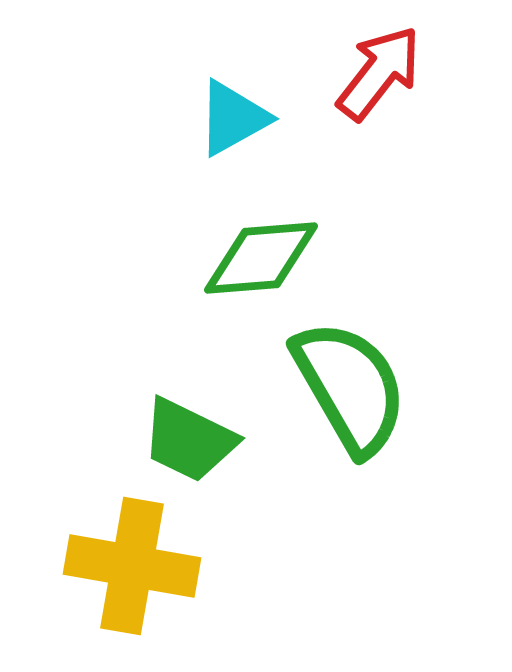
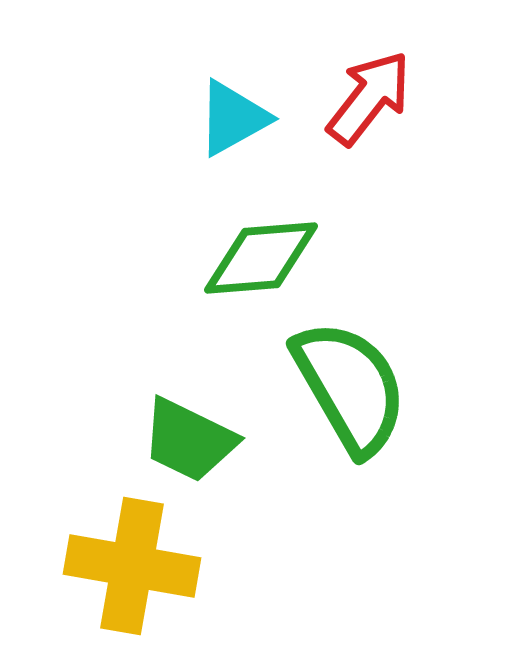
red arrow: moved 10 px left, 25 px down
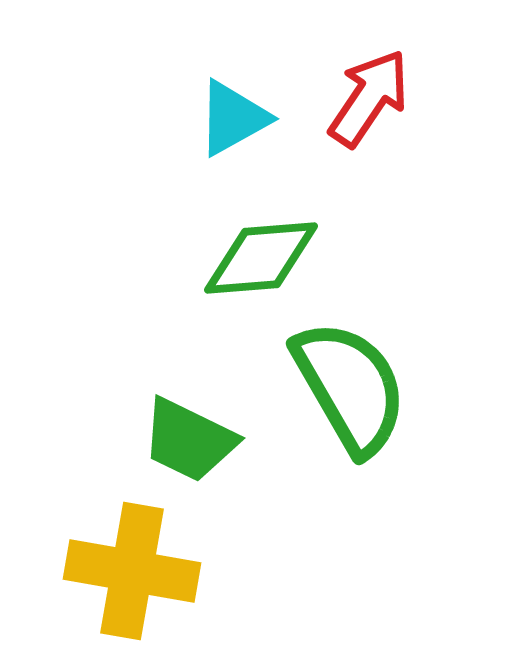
red arrow: rotated 4 degrees counterclockwise
yellow cross: moved 5 px down
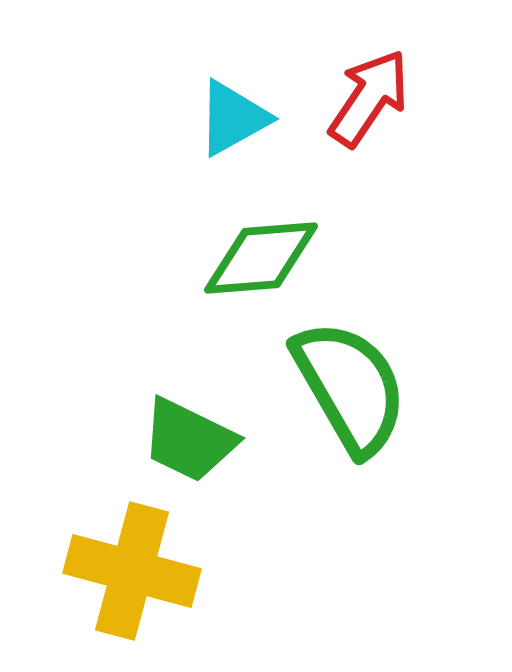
yellow cross: rotated 5 degrees clockwise
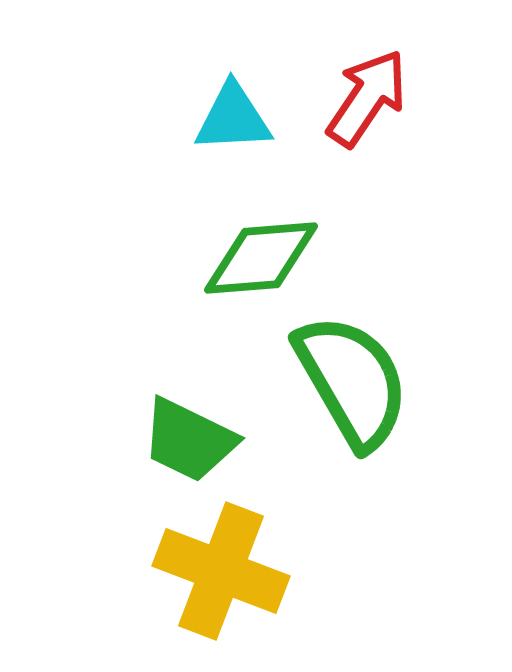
red arrow: moved 2 px left
cyan triangle: rotated 26 degrees clockwise
green semicircle: moved 2 px right, 6 px up
yellow cross: moved 89 px right; rotated 6 degrees clockwise
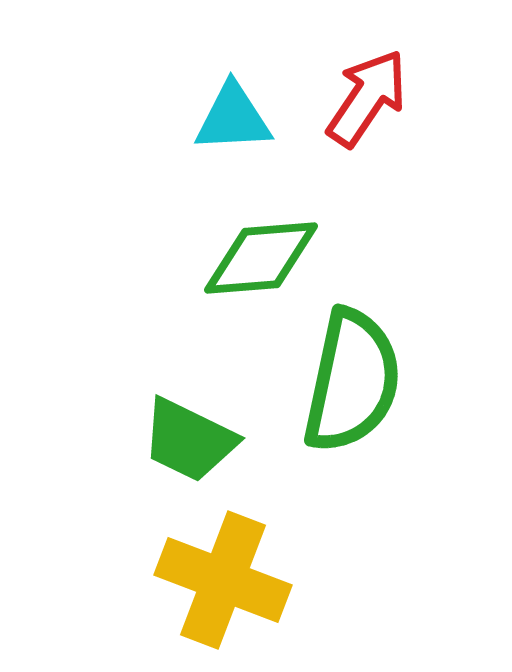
green semicircle: rotated 42 degrees clockwise
yellow cross: moved 2 px right, 9 px down
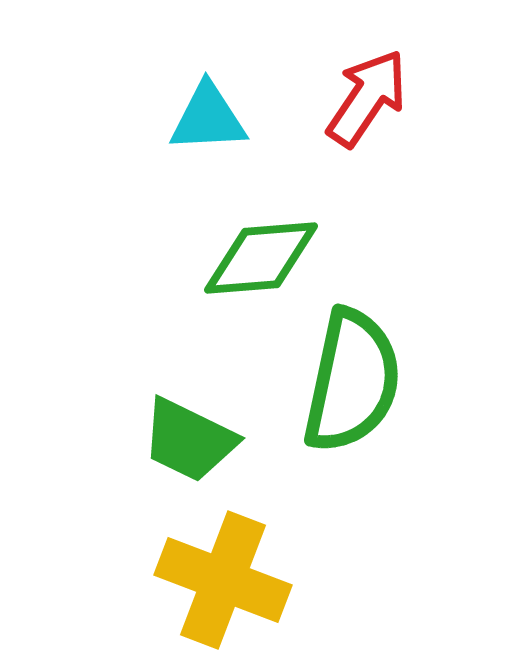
cyan triangle: moved 25 px left
